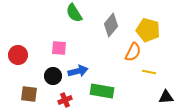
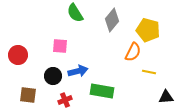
green semicircle: moved 1 px right
gray diamond: moved 1 px right, 5 px up
pink square: moved 1 px right, 2 px up
brown square: moved 1 px left, 1 px down
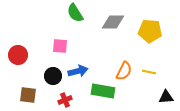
gray diamond: moved 1 px right, 2 px down; rotated 50 degrees clockwise
yellow pentagon: moved 2 px right, 1 px down; rotated 10 degrees counterclockwise
orange semicircle: moved 9 px left, 19 px down
green rectangle: moved 1 px right
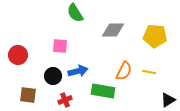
gray diamond: moved 8 px down
yellow pentagon: moved 5 px right, 5 px down
black triangle: moved 2 px right, 3 px down; rotated 28 degrees counterclockwise
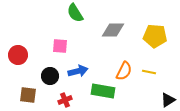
black circle: moved 3 px left
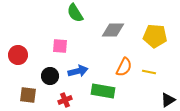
orange semicircle: moved 4 px up
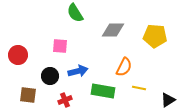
yellow line: moved 10 px left, 16 px down
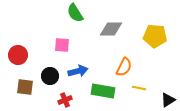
gray diamond: moved 2 px left, 1 px up
pink square: moved 2 px right, 1 px up
brown square: moved 3 px left, 8 px up
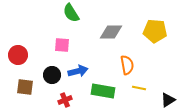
green semicircle: moved 4 px left
gray diamond: moved 3 px down
yellow pentagon: moved 5 px up
orange semicircle: moved 3 px right, 2 px up; rotated 36 degrees counterclockwise
black circle: moved 2 px right, 1 px up
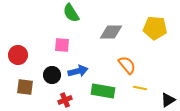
yellow pentagon: moved 3 px up
orange semicircle: rotated 30 degrees counterclockwise
yellow line: moved 1 px right
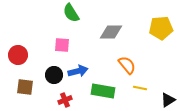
yellow pentagon: moved 6 px right; rotated 10 degrees counterclockwise
black circle: moved 2 px right
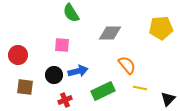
gray diamond: moved 1 px left, 1 px down
green rectangle: rotated 35 degrees counterclockwise
black triangle: moved 1 px up; rotated 14 degrees counterclockwise
